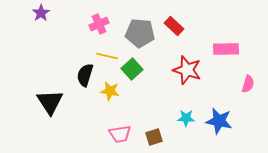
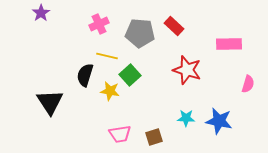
pink rectangle: moved 3 px right, 5 px up
green square: moved 2 px left, 6 px down
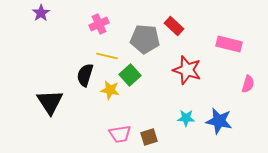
gray pentagon: moved 5 px right, 6 px down
pink rectangle: rotated 15 degrees clockwise
yellow star: moved 1 px up
brown square: moved 5 px left
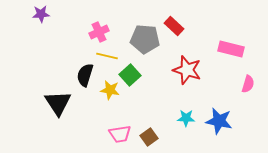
purple star: moved 1 px down; rotated 30 degrees clockwise
pink cross: moved 8 px down
pink rectangle: moved 2 px right, 5 px down
black triangle: moved 8 px right, 1 px down
brown square: rotated 18 degrees counterclockwise
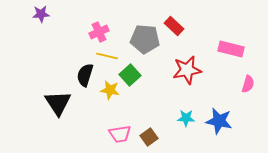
red star: rotated 28 degrees counterclockwise
